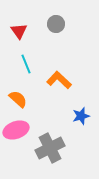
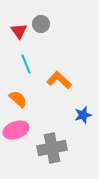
gray circle: moved 15 px left
blue star: moved 2 px right, 1 px up
gray cross: moved 2 px right; rotated 16 degrees clockwise
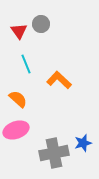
blue star: moved 28 px down
gray cross: moved 2 px right, 5 px down
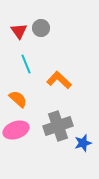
gray circle: moved 4 px down
gray cross: moved 4 px right, 27 px up; rotated 8 degrees counterclockwise
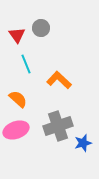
red triangle: moved 2 px left, 4 px down
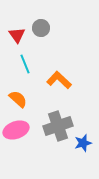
cyan line: moved 1 px left
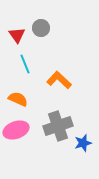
orange semicircle: rotated 18 degrees counterclockwise
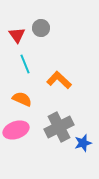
orange semicircle: moved 4 px right
gray cross: moved 1 px right, 1 px down; rotated 8 degrees counterclockwise
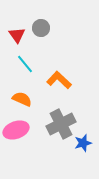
cyan line: rotated 18 degrees counterclockwise
gray cross: moved 2 px right, 3 px up
